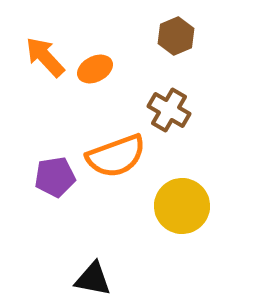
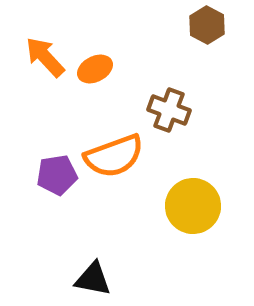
brown hexagon: moved 31 px right, 11 px up; rotated 9 degrees counterclockwise
brown cross: rotated 9 degrees counterclockwise
orange semicircle: moved 2 px left
purple pentagon: moved 2 px right, 2 px up
yellow circle: moved 11 px right
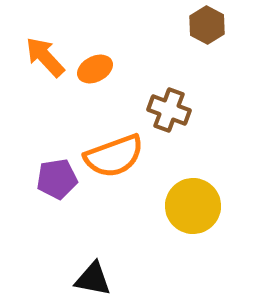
purple pentagon: moved 4 px down
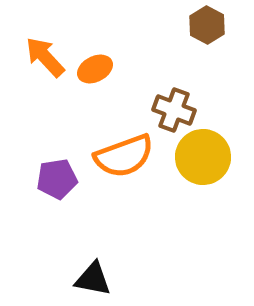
brown cross: moved 5 px right
orange semicircle: moved 10 px right
yellow circle: moved 10 px right, 49 px up
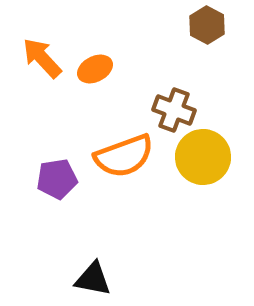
orange arrow: moved 3 px left, 1 px down
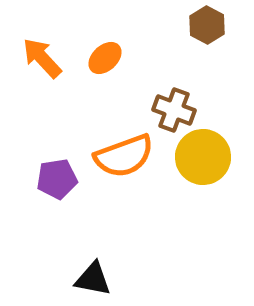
orange ellipse: moved 10 px right, 11 px up; rotated 16 degrees counterclockwise
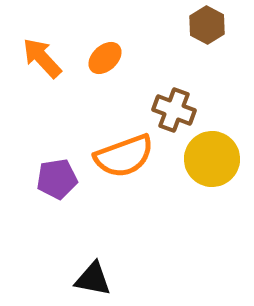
yellow circle: moved 9 px right, 2 px down
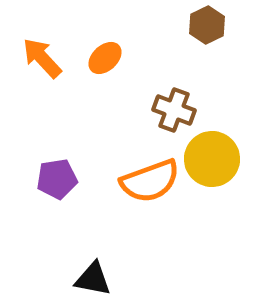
brown hexagon: rotated 6 degrees clockwise
orange semicircle: moved 26 px right, 25 px down
